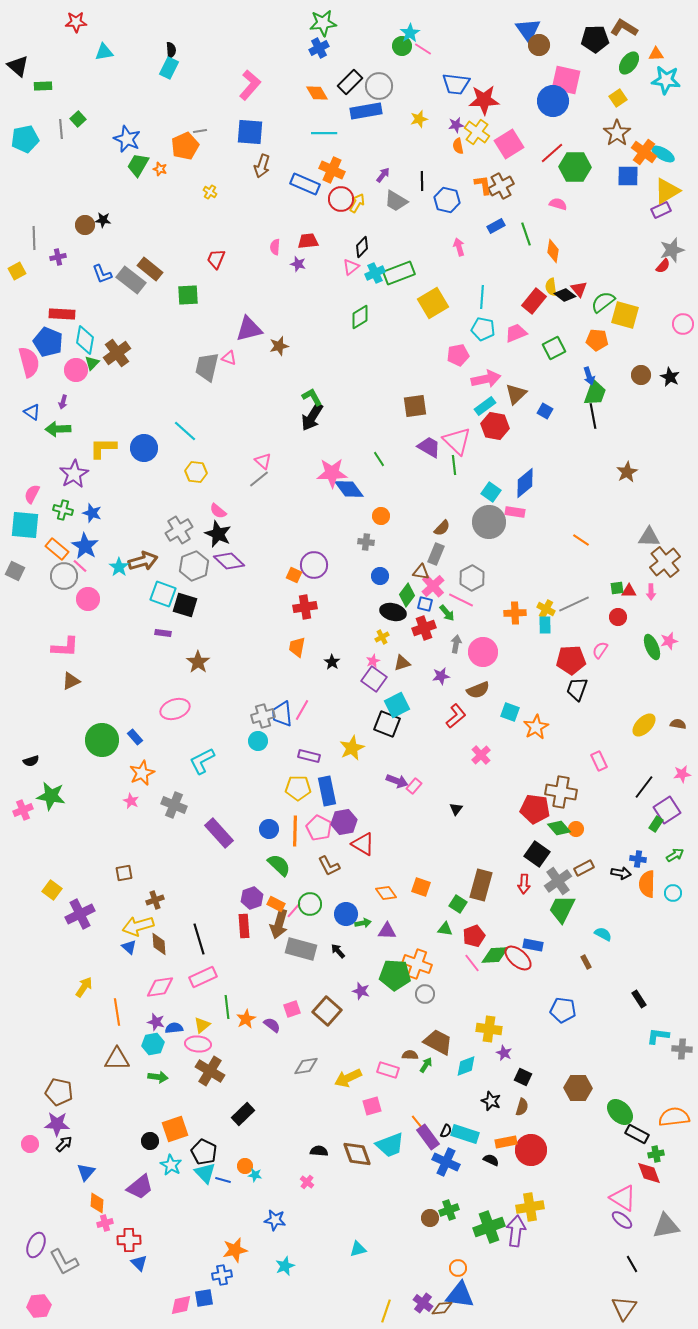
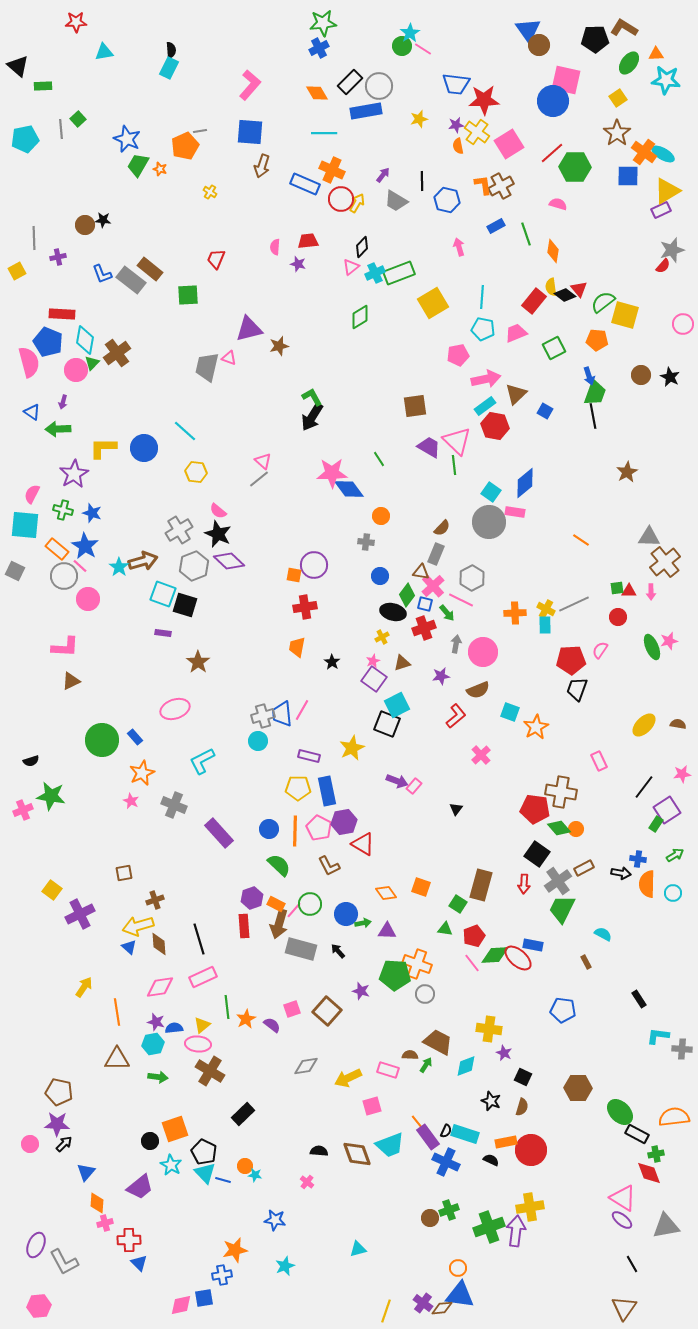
orange square at (294, 575): rotated 14 degrees counterclockwise
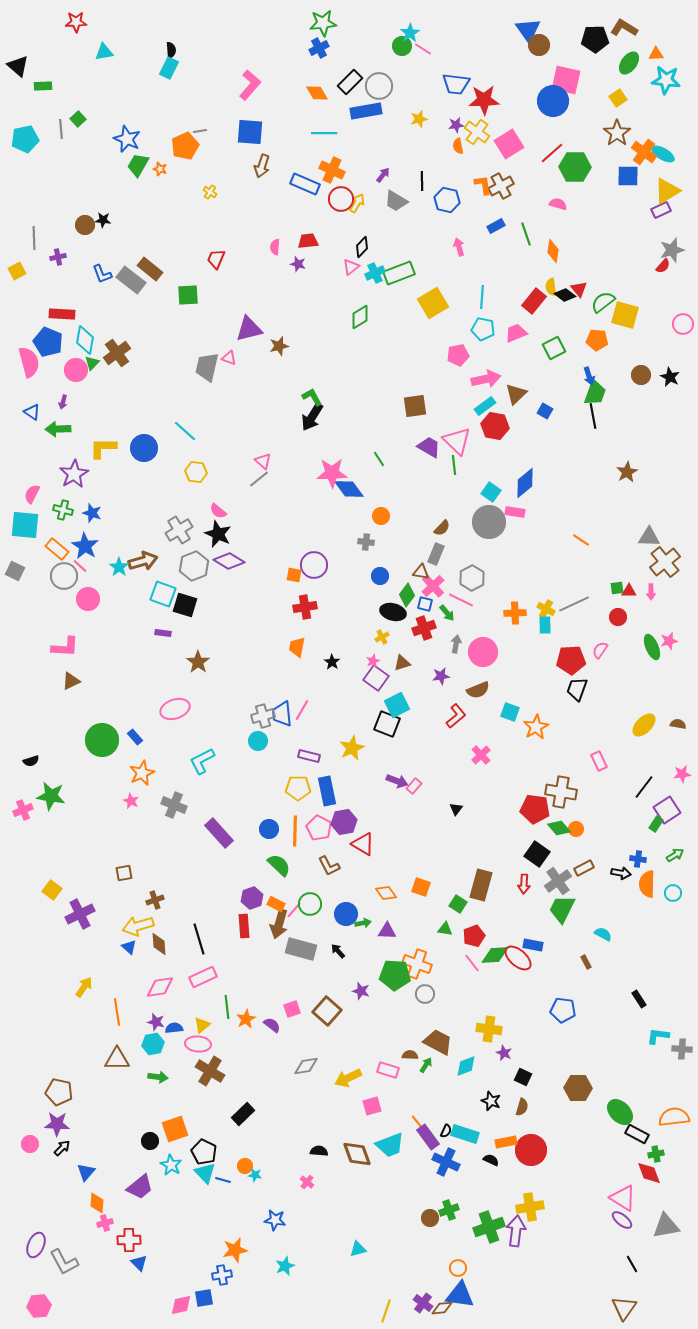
purple diamond at (229, 561): rotated 12 degrees counterclockwise
purple square at (374, 679): moved 2 px right, 1 px up
black arrow at (64, 1144): moved 2 px left, 4 px down
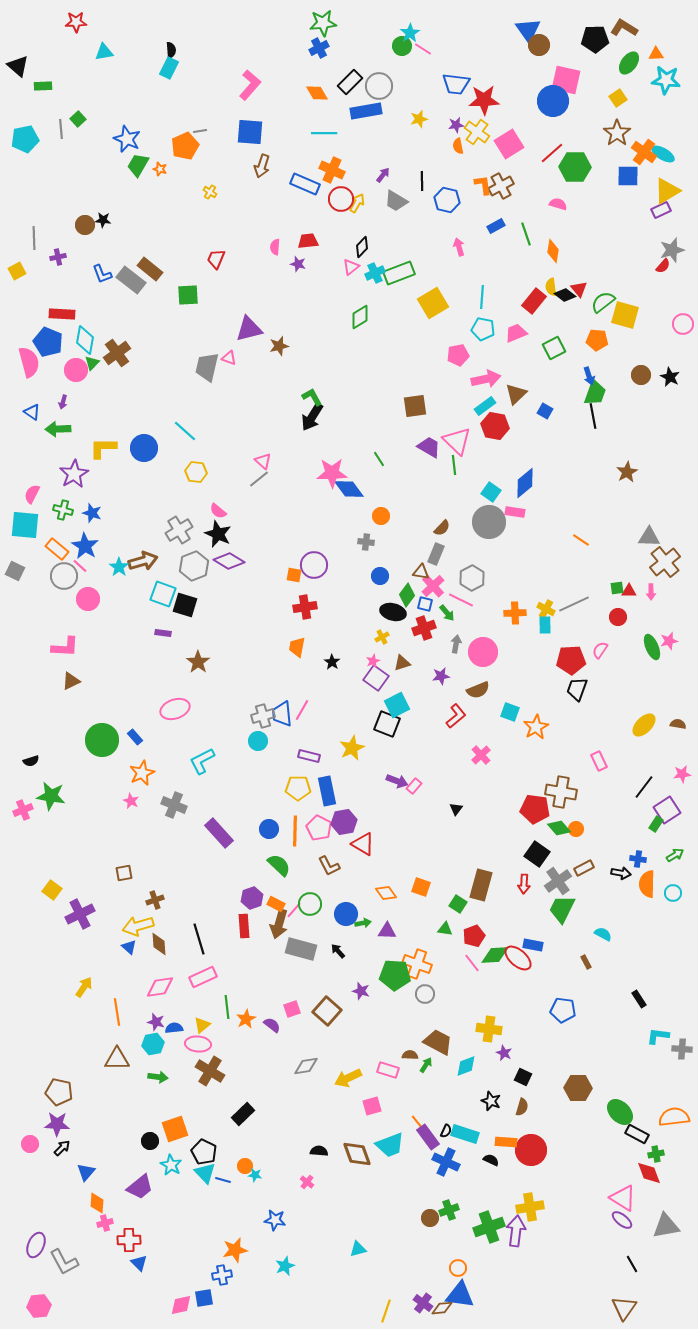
orange rectangle at (506, 1142): rotated 15 degrees clockwise
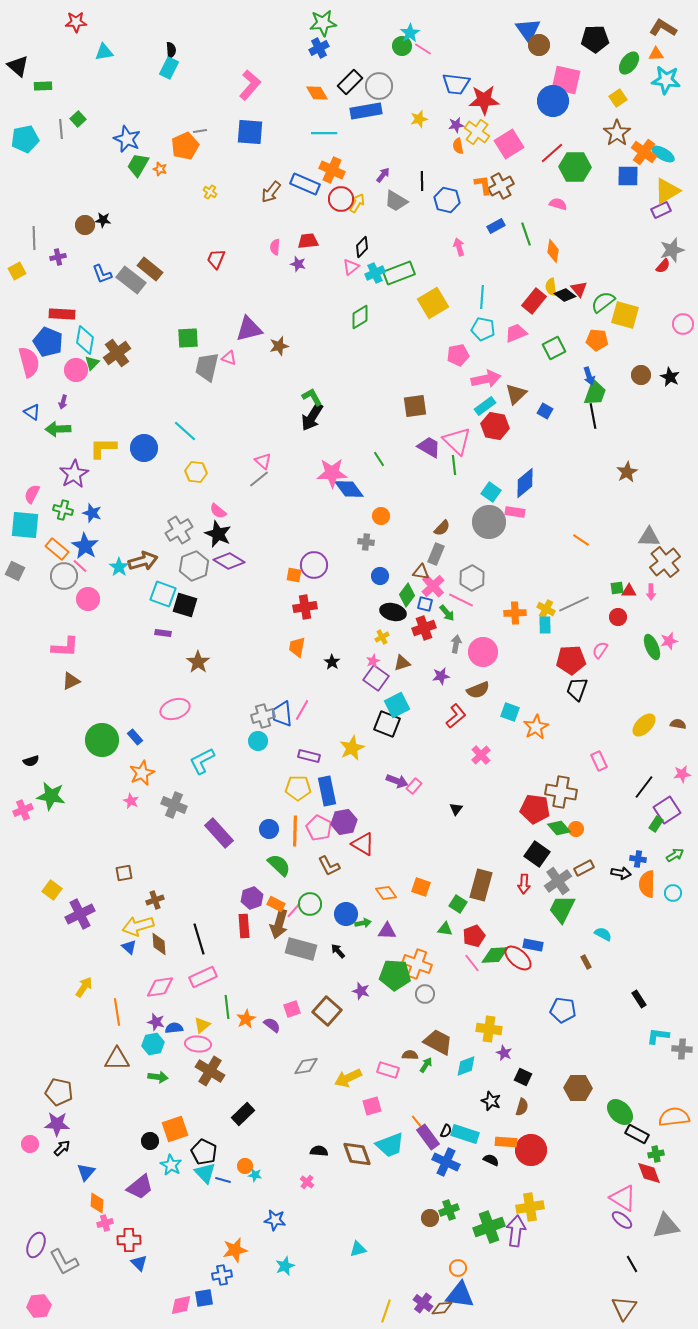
brown L-shape at (624, 28): moved 39 px right
brown arrow at (262, 166): moved 9 px right, 26 px down; rotated 20 degrees clockwise
green square at (188, 295): moved 43 px down
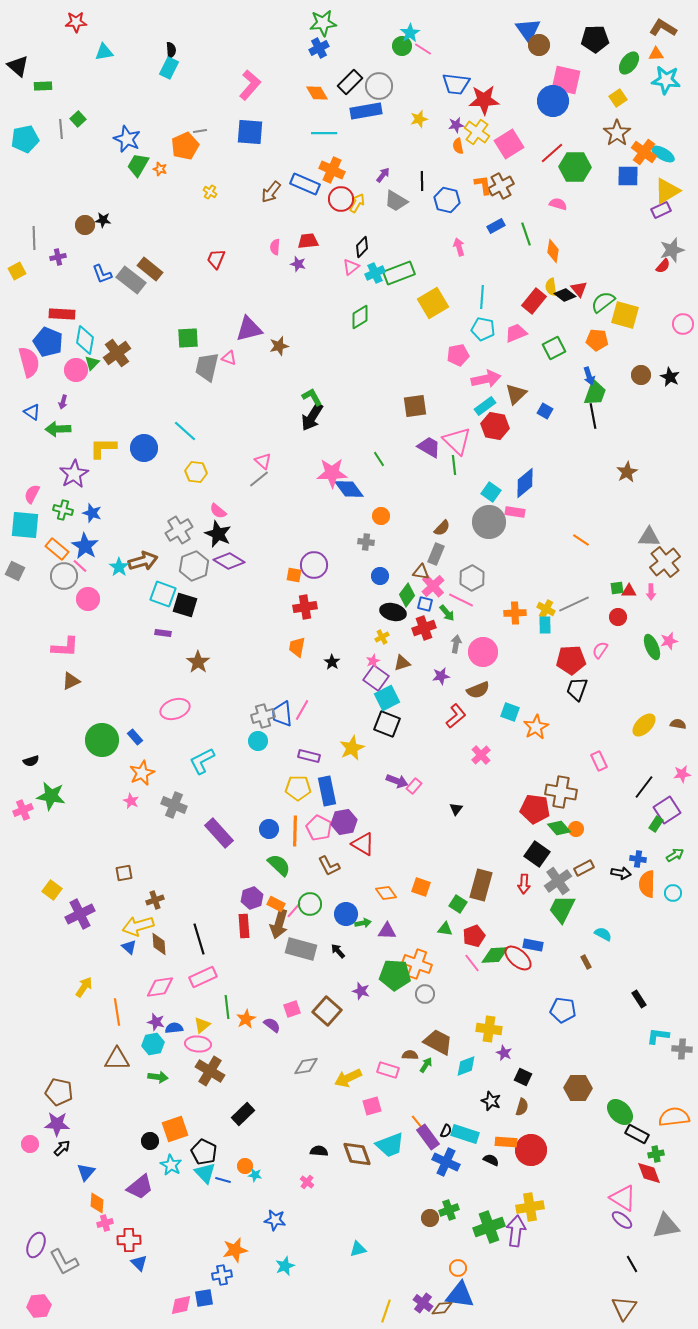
cyan square at (397, 705): moved 10 px left, 7 px up
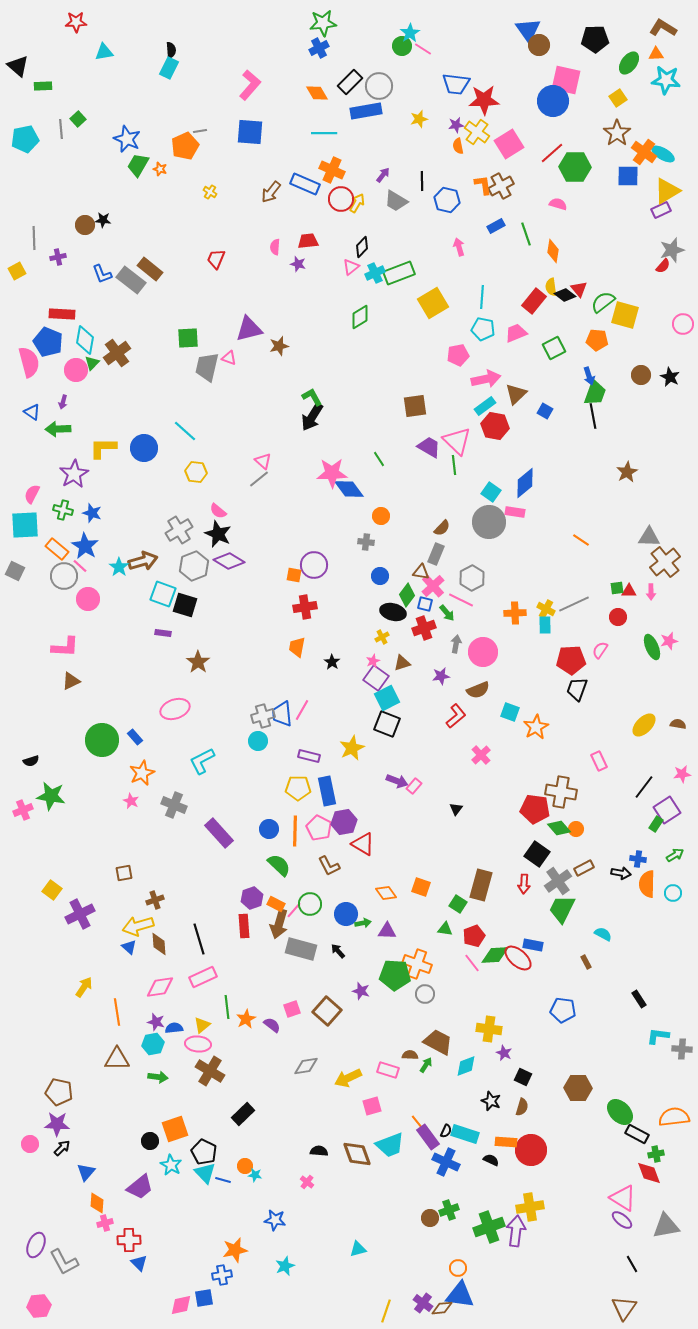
cyan square at (25, 525): rotated 8 degrees counterclockwise
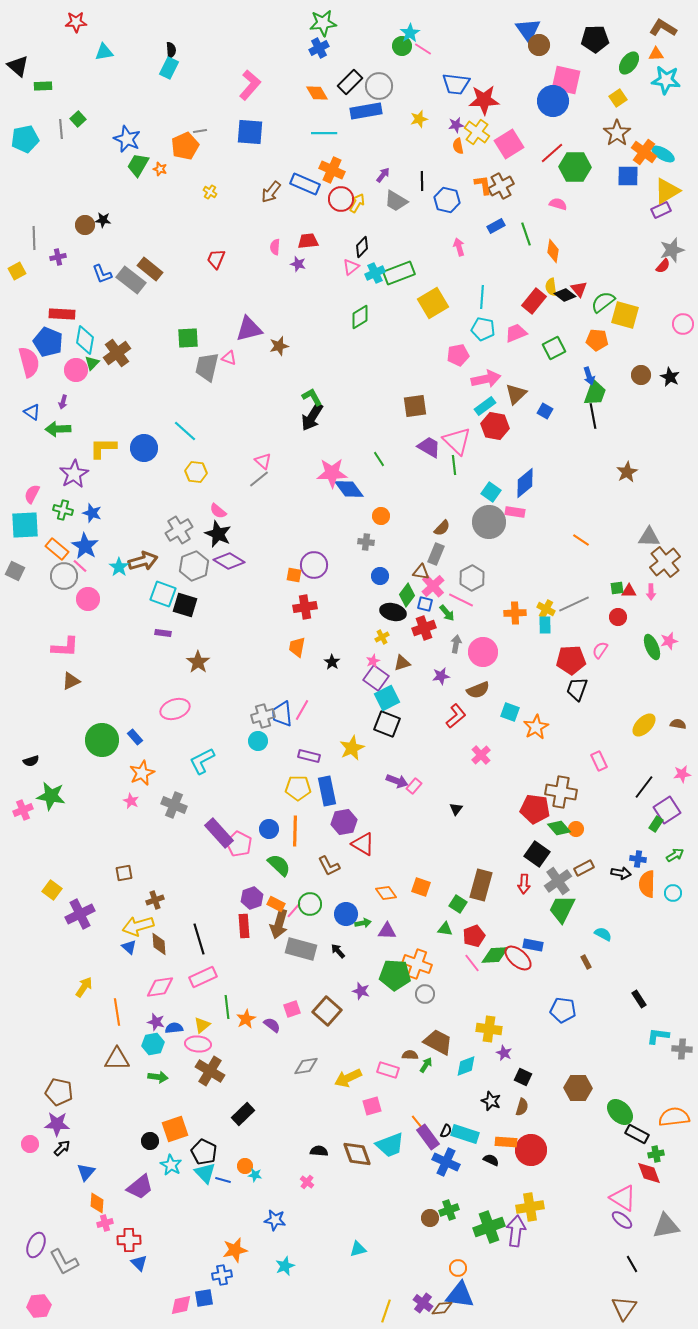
pink pentagon at (319, 828): moved 80 px left, 16 px down
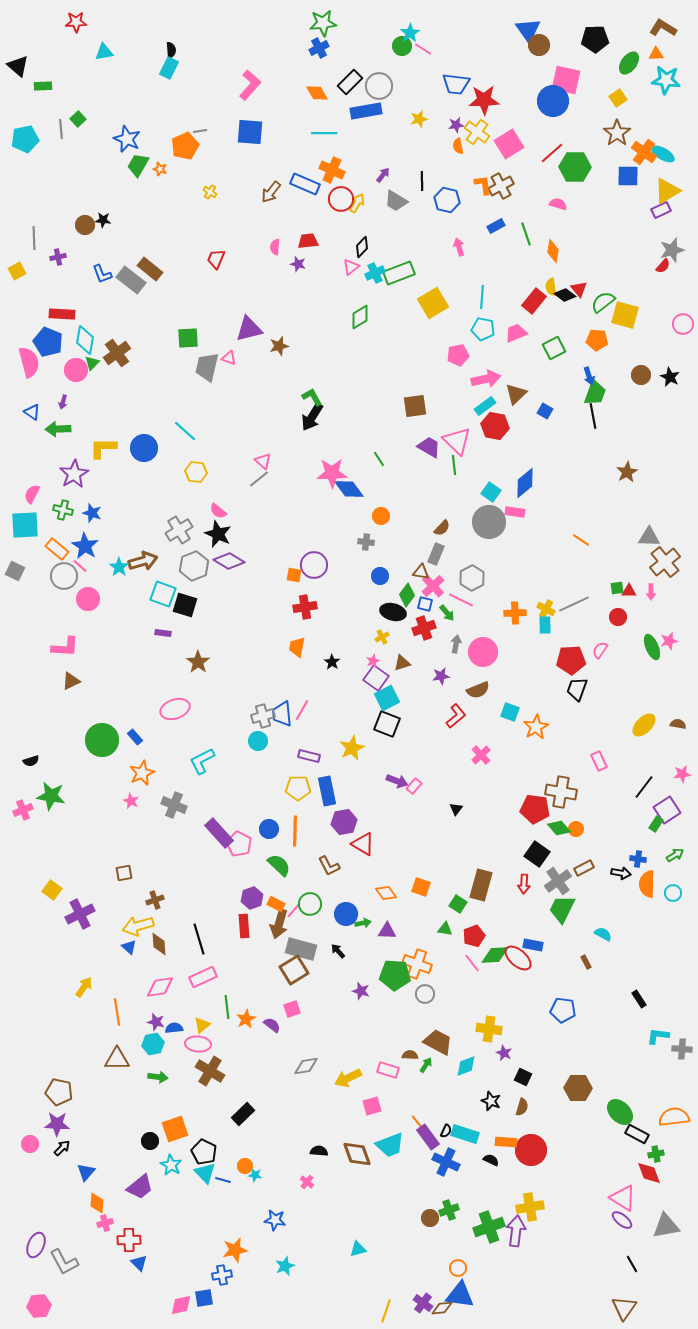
brown square at (327, 1011): moved 33 px left, 41 px up; rotated 16 degrees clockwise
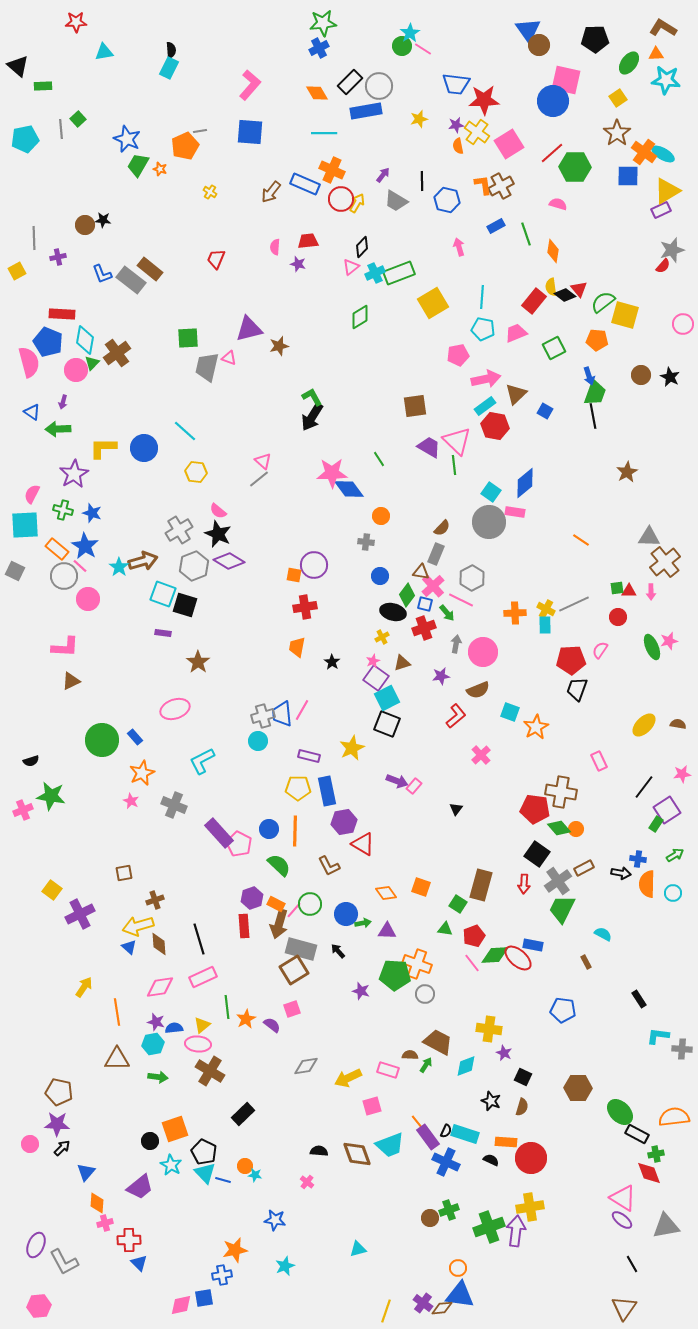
red circle at (531, 1150): moved 8 px down
